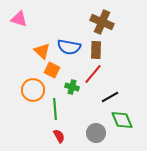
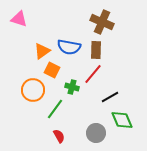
orange triangle: rotated 42 degrees clockwise
green line: rotated 40 degrees clockwise
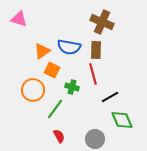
red line: rotated 55 degrees counterclockwise
gray circle: moved 1 px left, 6 px down
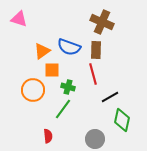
blue semicircle: rotated 10 degrees clockwise
orange square: rotated 28 degrees counterclockwise
green cross: moved 4 px left
green line: moved 8 px right
green diamond: rotated 35 degrees clockwise
red semicircle: moved 11 px left; rotated 24 degrees clockwise
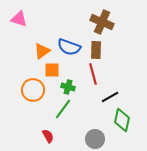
red semicircle: rotated 24 degrees counterclockwise
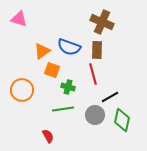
brown rectangle: moved 1 px right
orange square: rotated 21 degrees clockwise
orange circle: moved 11 px left
green line: rotated 45 degrees clockwise
gray circle: moved 24 px up
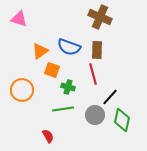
brown cross: moved 2 px left, 5 px up
orange triangle: moved 2 px left
black line: rotated 18 degrees counterclockwise
